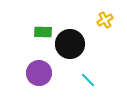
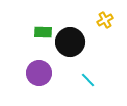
black circle: moved 2 px up
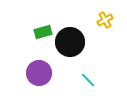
green rectangle: rotated 18 degrees counterclockwise
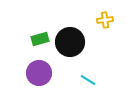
yellow cross: rotated 21 degrees clockwise
green rectangle: moved 3 px left, 7 px down
cyan line: rotated 14 degrees counterclockwise
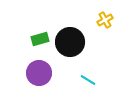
yellow cross: rotated 21 degrees counterclockwise
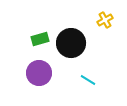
black circle: moved 1 px right, 1 px down
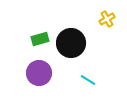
yellow cross: moved 2 px right, 1 px up
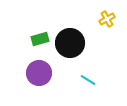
black circle: moved 1 px left
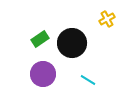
green rectangle: rotated 18 degrees counterclockwise
black circle: moved 2 px right
purple circle: moved 4 px right, 1 px down
